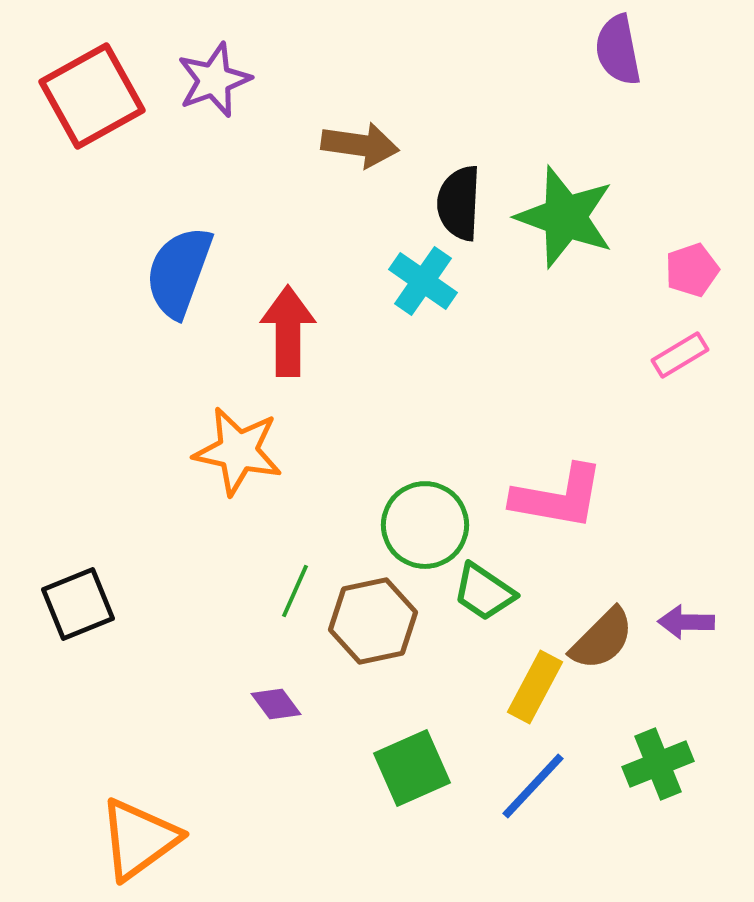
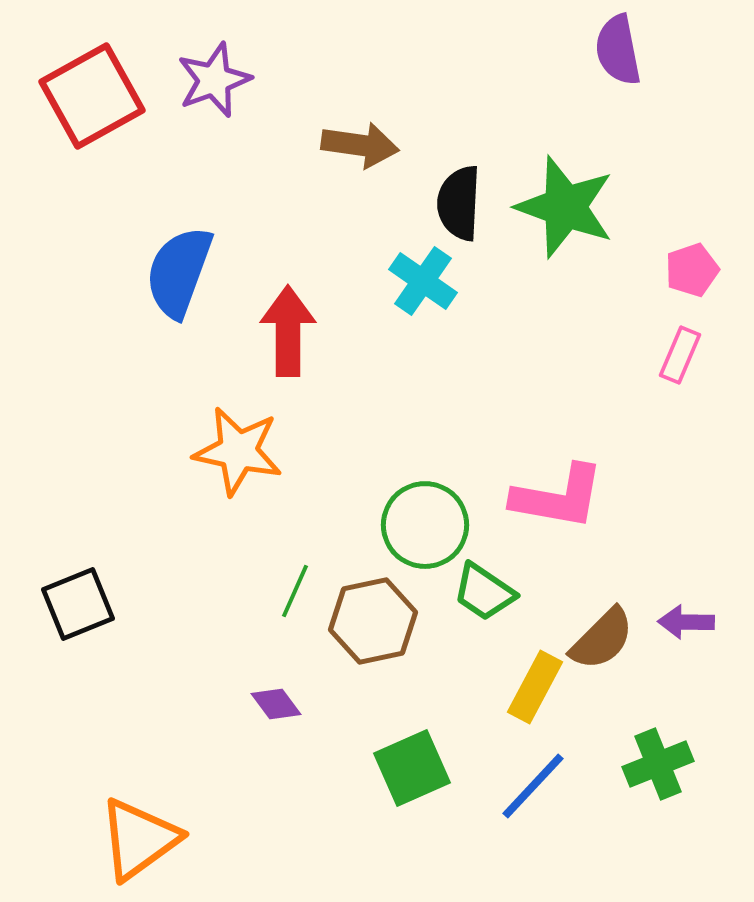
green star: moved 10 px up
pink rectangle: rotated 36 degrees counterclockwise
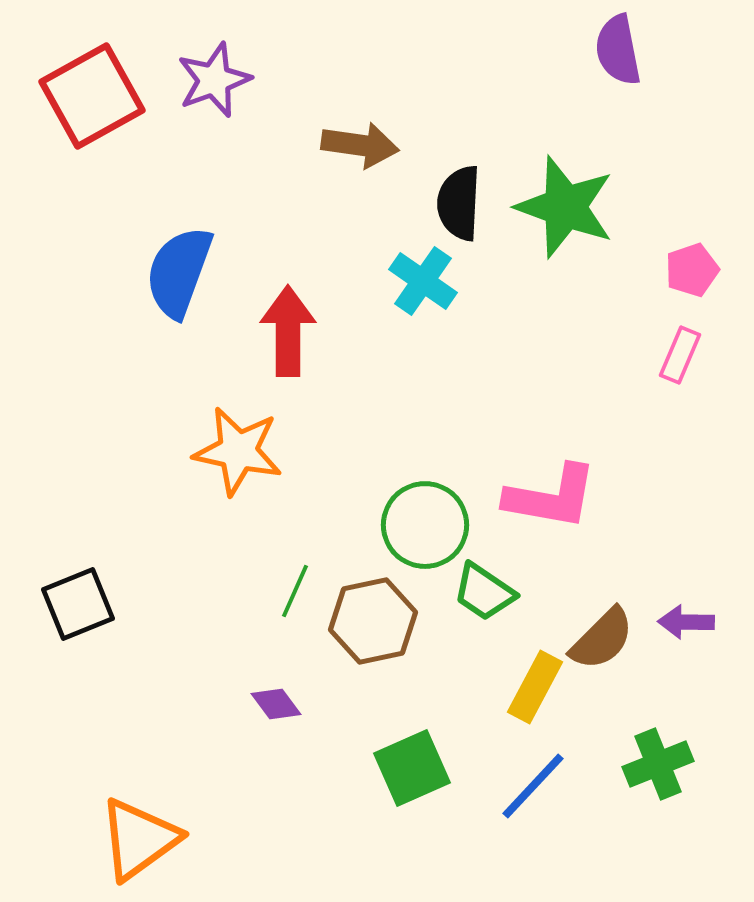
pink L-shape: moved 7 px left
